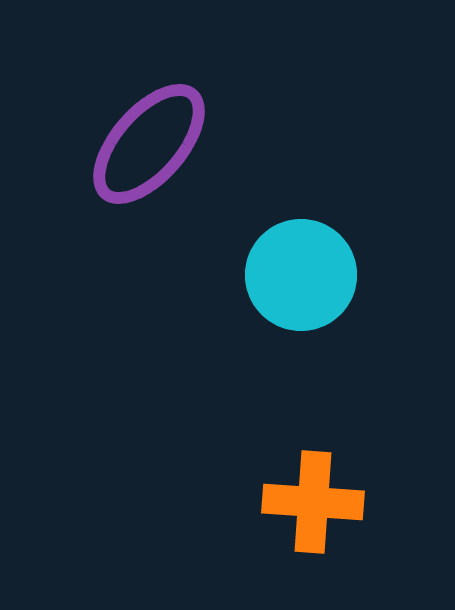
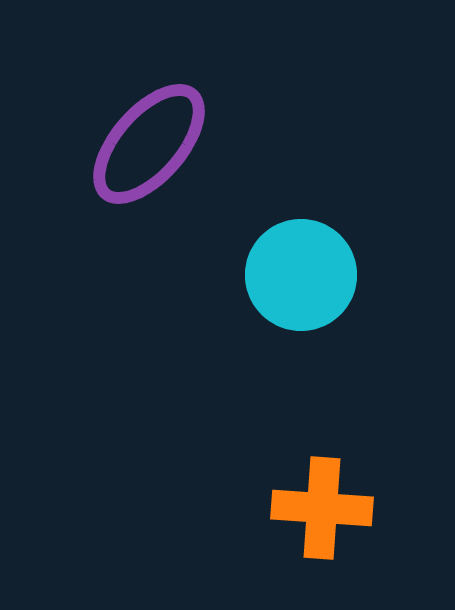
orange cross: moved 9 px right, 6 px down
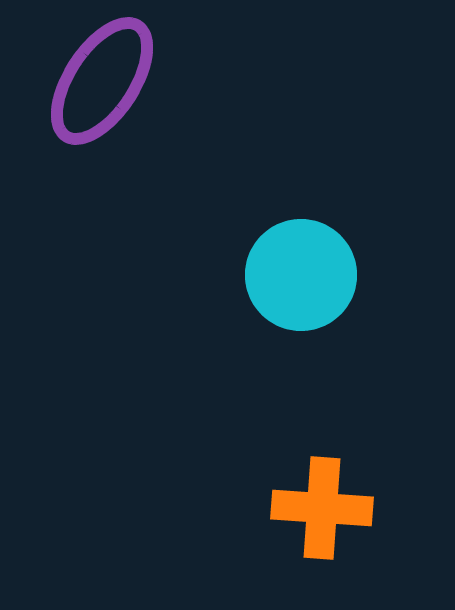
purple ellipse: moved 47 px left, 63 px up; rotated 8 degrees counterclockwise
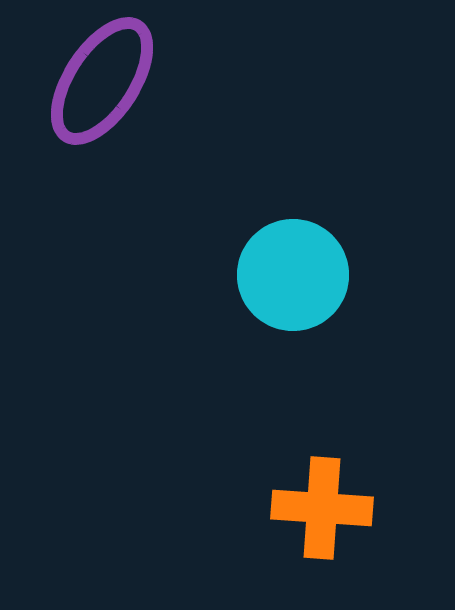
cyan circle: moved 8 px left
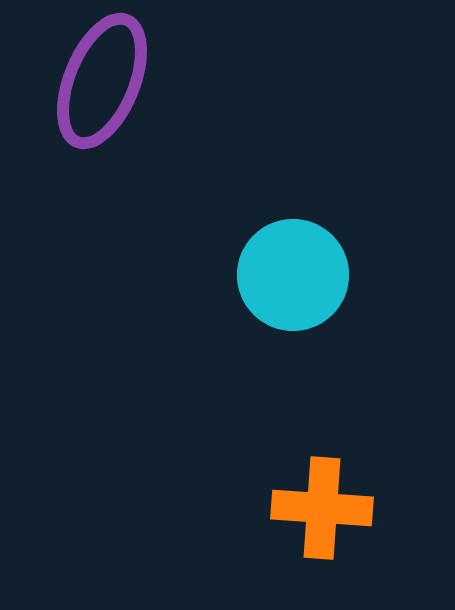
purple ellipse: rotated 11 degrees counterclockwise
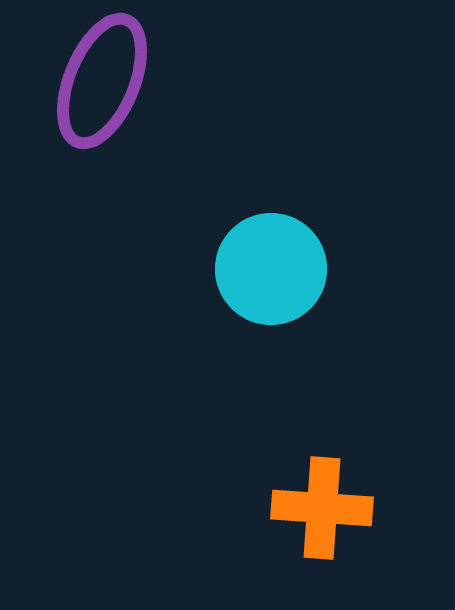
cyan circle: moved 22 px left, 6 px up
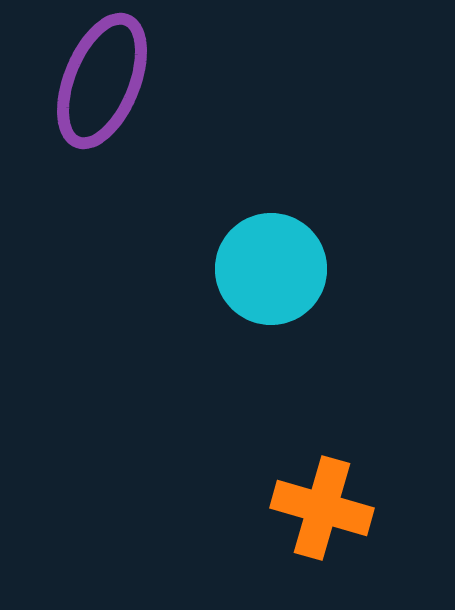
orange cross: rotated 12 degrees clockwise
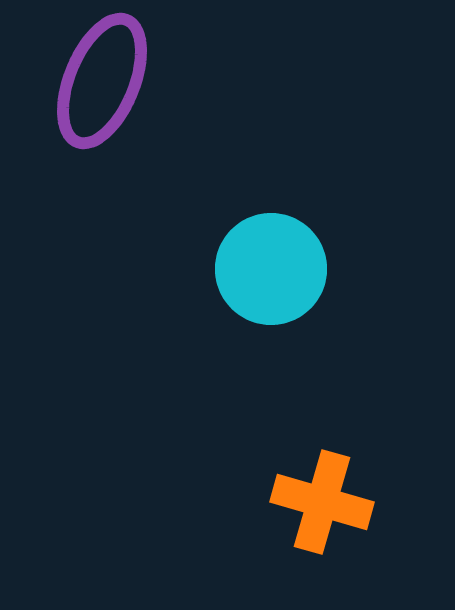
orange cross: moved 6 px up
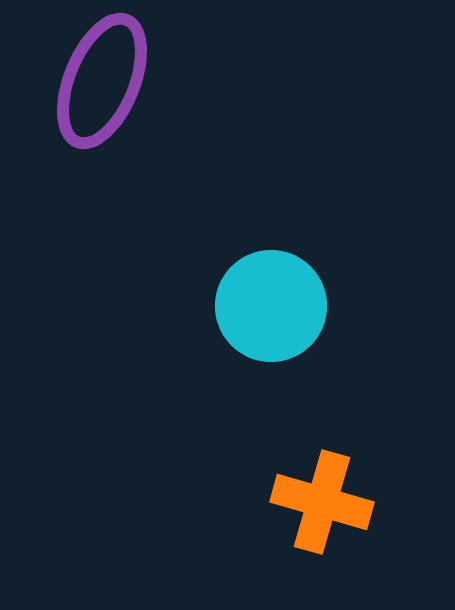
cyan circle: moved 37 px down
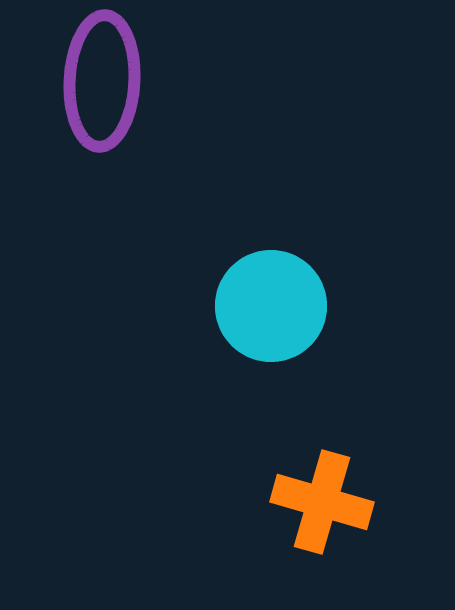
purple ellipse: rotated 19 degrees counterclockwise
